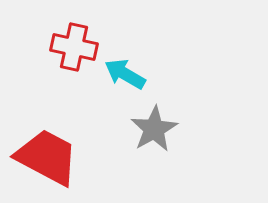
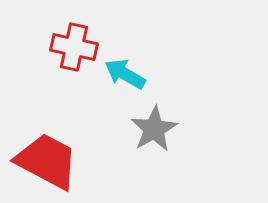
red trapezoid: moved 4 px down
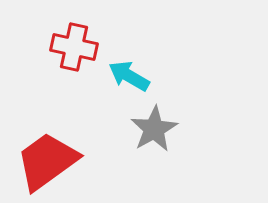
cyan arrow: moved 4 px right, 2 px down
red trapezoid: rotated 64 degrees counterclockwise
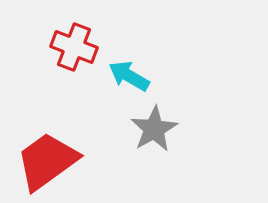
red cross: rotated 9 degrees clockwise
